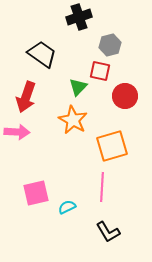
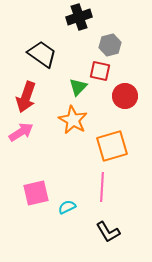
pink arrow: moved 4 px right; rotated 35 degrees counterclockwise
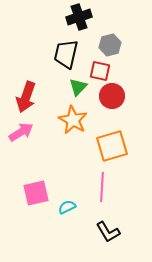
black trapezoid: moved 24 px right; rotated 112 degrees counterclockwise
red circle: moved 13 px left
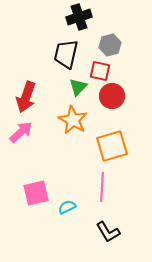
pink arrow: rotated 10 degrees counterclockwise
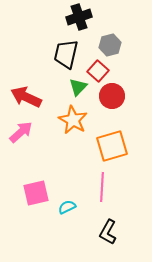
red square: moved 2 px left; rotated 30 degrees clockwise
red arrow: rotated 96 degrees clockwise
black L-shape: rotated 60 degrees clockwise
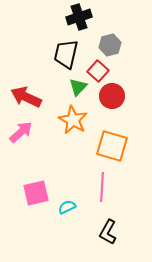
orange square: rotated 32 degrees clockwise
